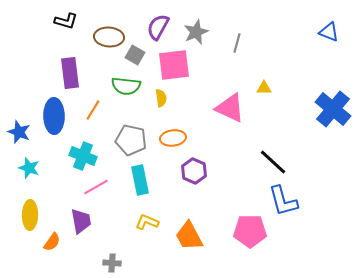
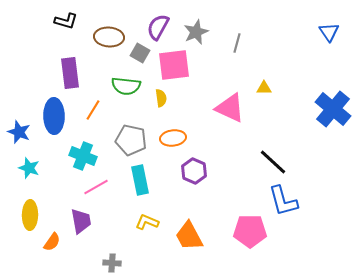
blue triangle: rotated 35 degrees clockwise
gray square: moved 5 px right, 2 px up
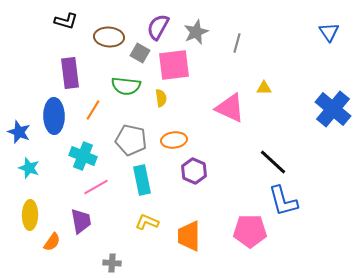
orange ellipse: moved 1 px right, 2 px down
cyan rectangle: moved 2 px right
orange trapezoid: rotated 28 degrees clockwise
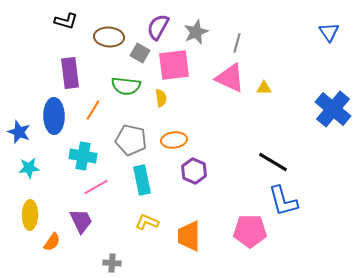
pink triangle: moved 30 px up
cyan cross: rotated 12 degrees counterclockwise
black line: rotated 12 degrees counterclockwise
cyan star: rotated 25 degrees counterclockwise
purple trapezoid: rotated 16 degrees counterclockwise
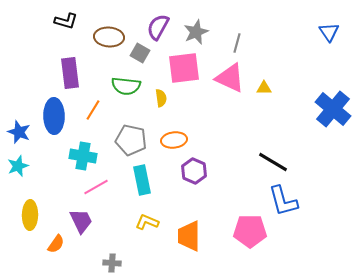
pink square: moved 10 px right, 3 px down
cyan star: moved 11 px left, 2 px up; rotated 15 degrees counterclockwise
orange semicircle: moved 4 px right, 2 px down
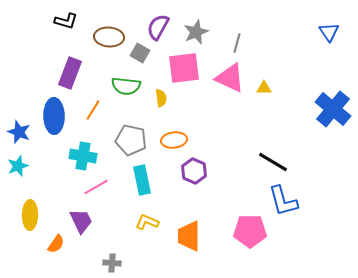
purple rectangle: rotated 28 degrees clockwise
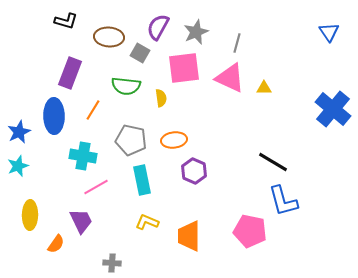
blue star: rotated 25 degrees clockwise
pink pentagon: rotated 12 degrees clockwise
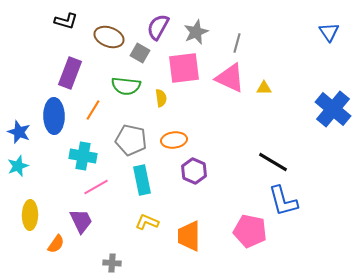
brown ellipse: rotated 16 degrees clockwise
blue star: rotated 25 degrees counterclockwise
